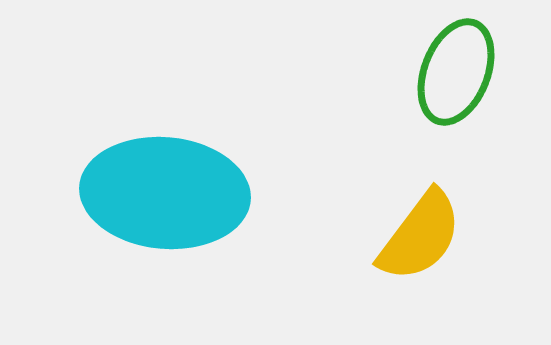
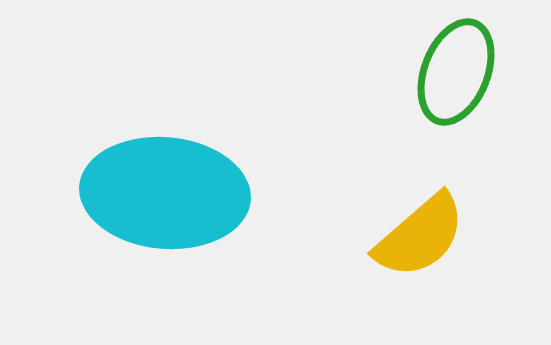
yellow semicircle: rotated 12 degrees clockwise
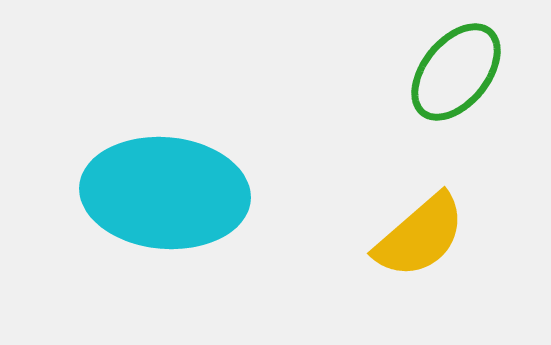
green ellipse: rotated 18 degrees clockwise
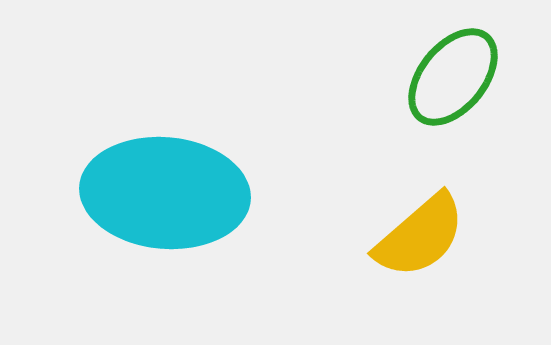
green ellipse: moved 3 px left, 5 px down
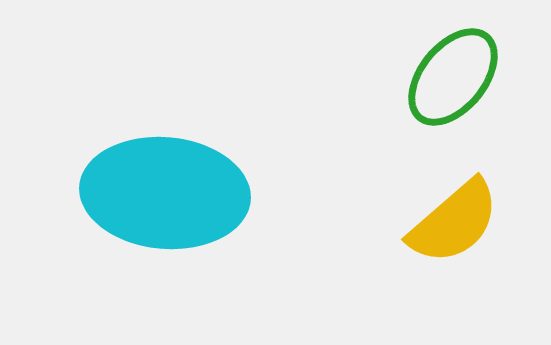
yellow semicircle: moved 34 px right, 14 px up
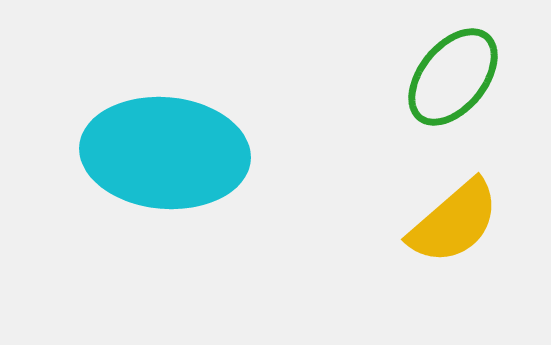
cyan ellipse: moved 40 px up
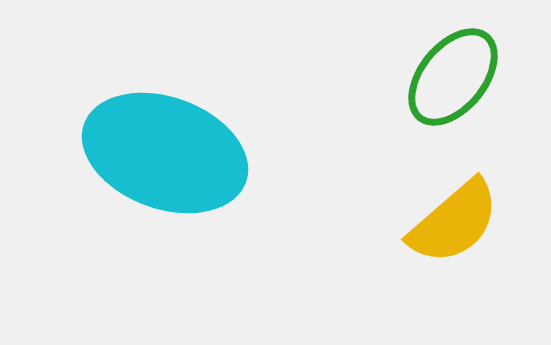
cyan ellipse: rotated 15 degrees clockwise
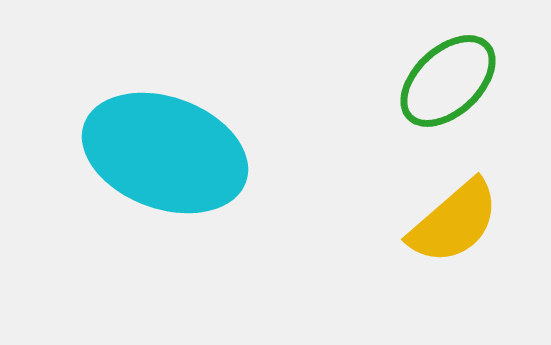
green ellipse: moved 5 px left, 4 px down; rotated 8 degrees clockwise
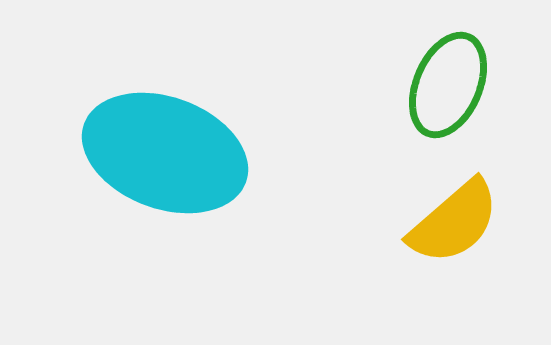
green ellipse: moved 4 px down; rotated 24 degrees counterclockwise
